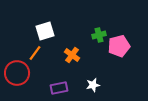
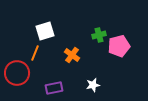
orange line: rotated 14 degrees counterclockwise
purple rectangle: moved 5 px left
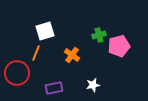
orange line: moved 1 px right
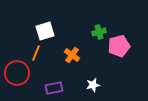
green cross: moved 3 px up
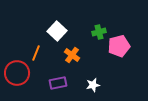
white square: moved 12 px right; rotated 30 degrees counterclockwise
purple rectangle: moved 4 px right, 5 px up
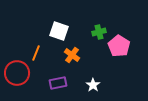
white square: moved 2 px right; rotated 24 degrees counterclockwise
pink pentagon: rotated 25 degrees counterclockwise
white star: rotated 24 degrees counterclockwise
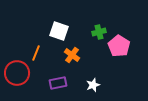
white star: rotated 16 degrees clockwise
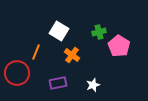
white square: rotated 12 degrees clockwise
orange line: moved 1 px up
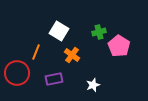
purple rectangle: moved 4 px left, 4 px up
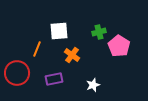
white square: rotated 36 degrees counterclockwise
orange line: moved 1 px right, 3 px up
